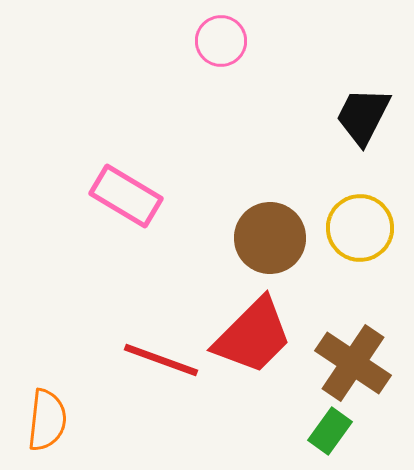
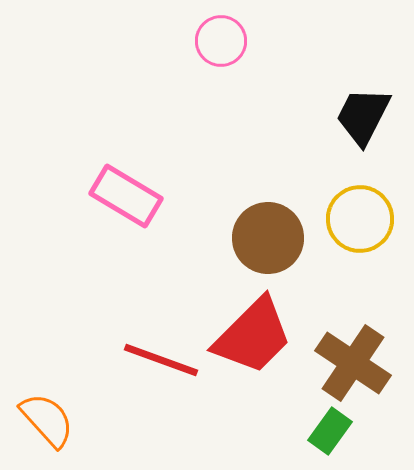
yellow circle: moved 9 px up
brown circle: moved 2 px left
orange semicircle: rotated 48 degrees counterclockwise
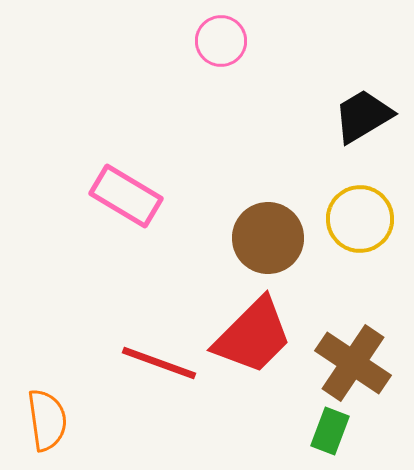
black trapezoid: rotated 32 degrees clockwise
red line: moved 2 px left, 3 px down
orange semicircle: rotated 34 degrees clockwise
green rectangle: rotated 15 degrees counterclockwise
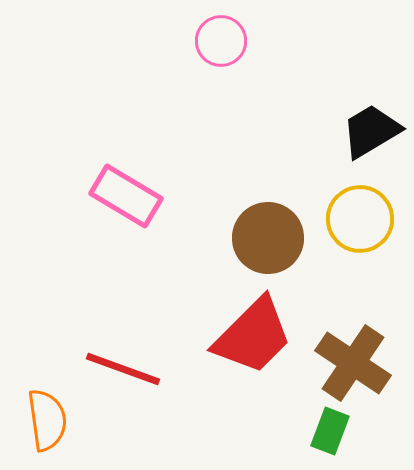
black trapezoid: moved 8 px right, 15 px down
red line: moved 36 px left, 6 px down
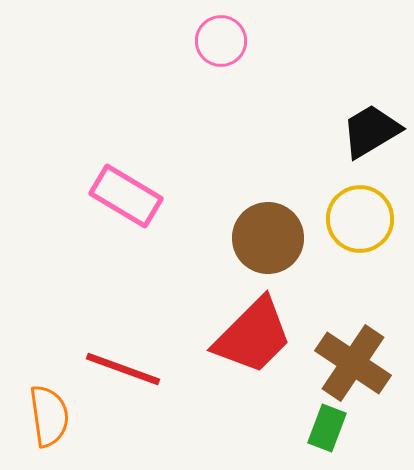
orange semicircle: moved 2 px right, 4 px up
green rectangle: moved 3 px left, 3 px up
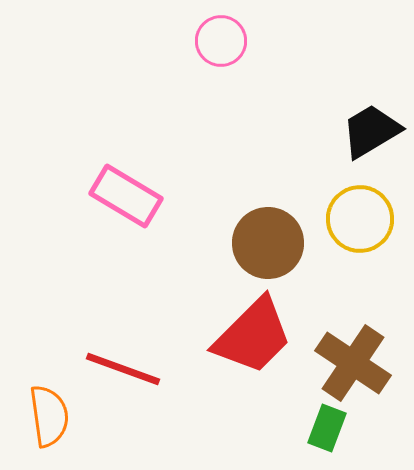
brown circle: moved 5 px down
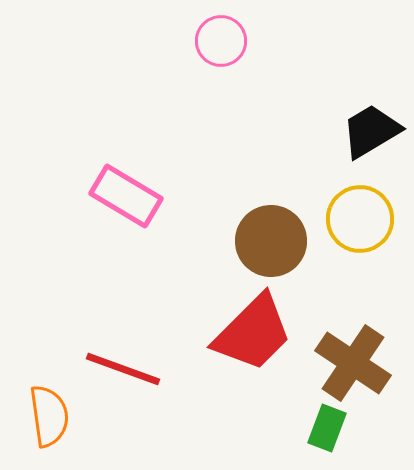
brown circle: moved 3 px right, 2 px up
red trapezoid: moved 3 px up
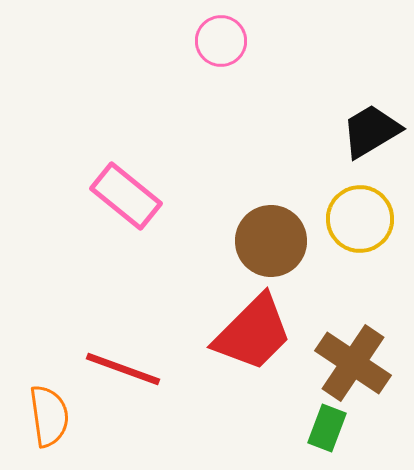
pink rectangle: rotated 8 degrees clockwise
